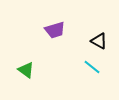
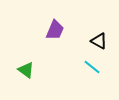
purple trapezoid: rotated 50 degrees counterclockwise
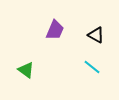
black triangle: moved 3 px left, 6 px up
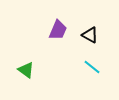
purple trapezoid: moved 3 px right
black triangle: moved 6 px left
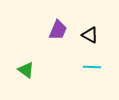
cyan line: rotated 36 degrees counterclockwise
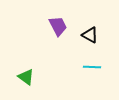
purple trapezoid: moved 4 px up; rotated 50 degrees counterclockwise
green triangle: moved 7 px down
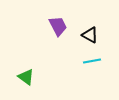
cyan line: moved 6 px up; rotated 12 degrees counterclockwise
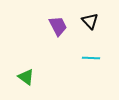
black triangle: moved 14 px up; rotated 18 degrees clockwise
cyan line: moved 1 px left, 3 px up; rotated 12 degrees clockwise
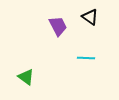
black triangle: moved 4 px up; rotated 12 degrees counterclockwise
cyan line: moved 5 px left
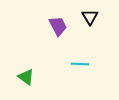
black triangle: rotated 24 degrees clockwise
cyan line: moved 6 px left, 6 px down
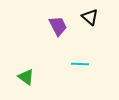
black triangle: rotated 18 degrees counterclockwise
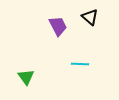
green triangle: rotated 18 degrees clockwise
